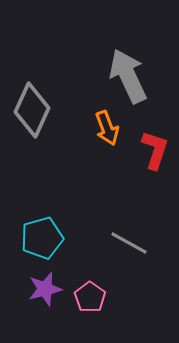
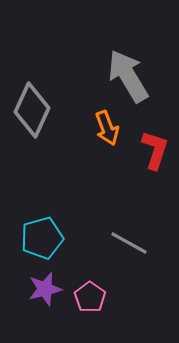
gray arrow: rotated 6 degrees counterclockwise
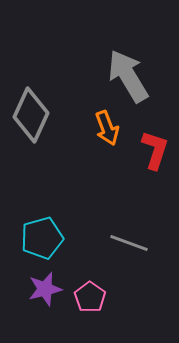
gray diamond: moved 1 px left, 5 px down
gray line: rotated 9 degrees counterclockwise
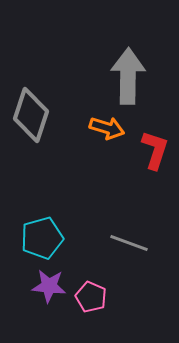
gray arrow: rotated 32 degrees clockwise
gray diamond: rotated 6 degrees counterclockwise
orange arrow: rotated 52 degrees counterclockwise
purple star: moved 4 px right, 3 px up; rotated 20 degrees clockwise
pink pentagon: moved 1 px right; rotated 12 degrees counterclockwise
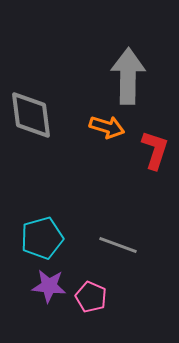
gray diamond: rotated 26 degrees counterclockwise
orange arrow: moved 1 px up
gray line: moved 11 px left, 2 px down
